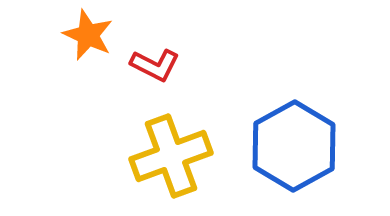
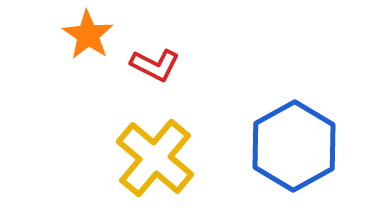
orange star: rotated 9 degrees clockwise
yellow cross: moved 16 px left, 2 px down; rotated 30 degrees counterclockwise
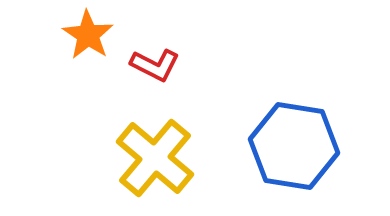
blue hexagon: rotated 22 degrees counterclockwise
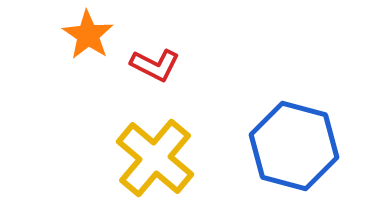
blue hexagon: rotated 6 degrees clockwise
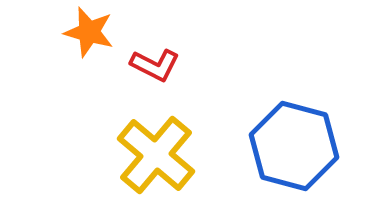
orange star: moved 1 px right, 3 px up; rotated 18 degrees counterclockwise
yellow cross: moved 1 px right, 3 px up
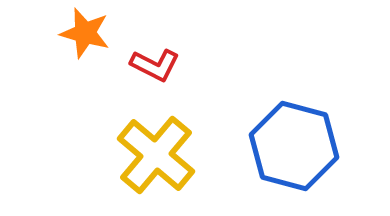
orange star: moved 4 px left, 1 px down
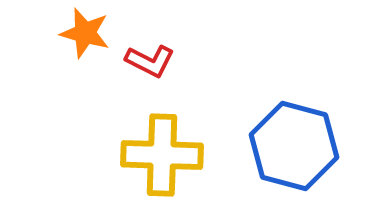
red L-shape: moved 5 px left, 4 px up
yellow cross: moved 6 px right; rotated 38 degrees counterclockwise
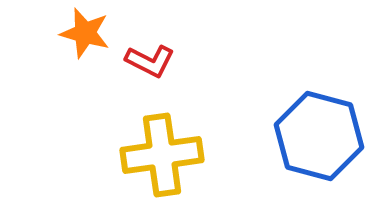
blue hexagon: moved 25 px right, 10 px up
yellow cross: rotated 10 degrees counterclockwise
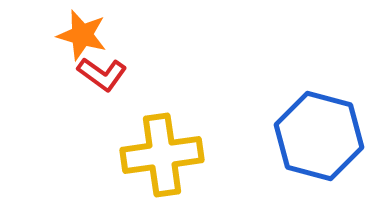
orange star: moved 3 px left, 2 px down
red L-shape: moved 48 px left, 13 px down; rotated 9 degrees clockwise
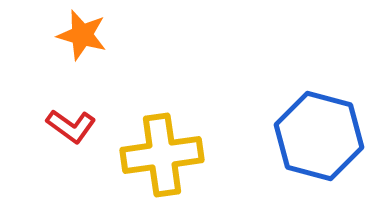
red L-shape: moved 31 px left, 52 px down
